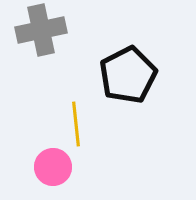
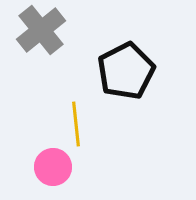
gray cross: rotated 27 degrees counterclockwise
black pentagon: moved 2 px left, 4 px up
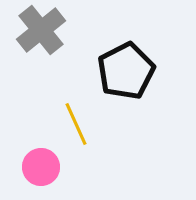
yellow line: rotated 18 degrees counterclockwise
pink circle: moved 12 px left
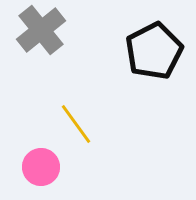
black pentagon: moved 28 px right, 20 px up
yellow line: rotated 12 degrees counterclockwise
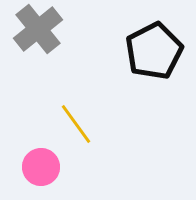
gray cross: moved 3 px left, 1 px up
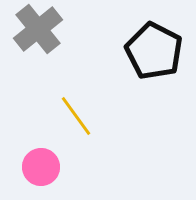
black pentagon: rotated 18 degrees counterclockwise
yellow line: moved 8 px up
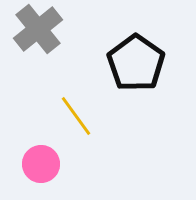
black pentagon: moved 18 px left, 12 px down; rotated 8 degrees clockwise
pink circle: moved 3 px up
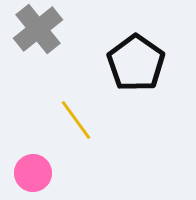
yellow line: moved 4 px down
pink circle: moved 8 px left, 9 px down
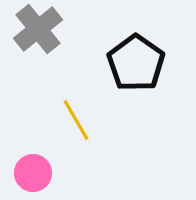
yellow line: rotated 6 degrees clockwise
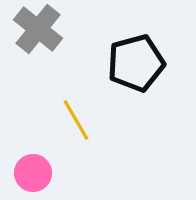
gray cross: rotated 12 degrees counterclockwise
black pentagon: rotated 22 degrees clockwise
